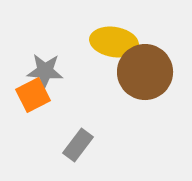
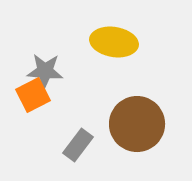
brown circle: moved 8 px left, 52 px down
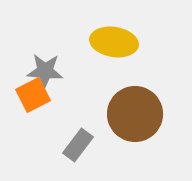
brown circle: moved 2 px left, 10 px up
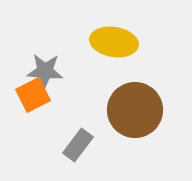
brown circle: moved 4 px up
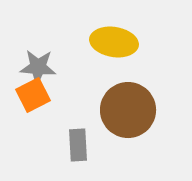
gray star: moved 7 px left, 4 px up
brown circle: moved 7 px left
gray rectangle: rotated 40 degrees counterclockwise
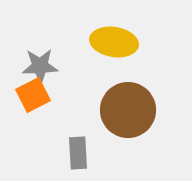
gray star: moved 2 px right, 1 px up; rotated 6 degrees counterclockwise
gray rectangle: moved 8 px down
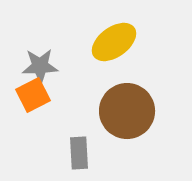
yellow ellipse: rotated 45 degrees counterclockwise
brown circle: moved 1 px left, 1 px down
gray rectangle: moved 1 px right
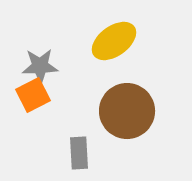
yellow ellipse: moved 1 px up
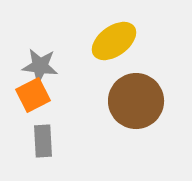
gray star: rotated 9 degrees clockwise
brown circle: moved 9 px right, 10 px up
gray rectangle: moved 36 px left, 12 px up
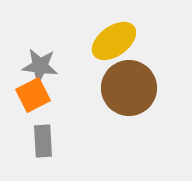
brown circle: moved 7 px left, 13 px up
